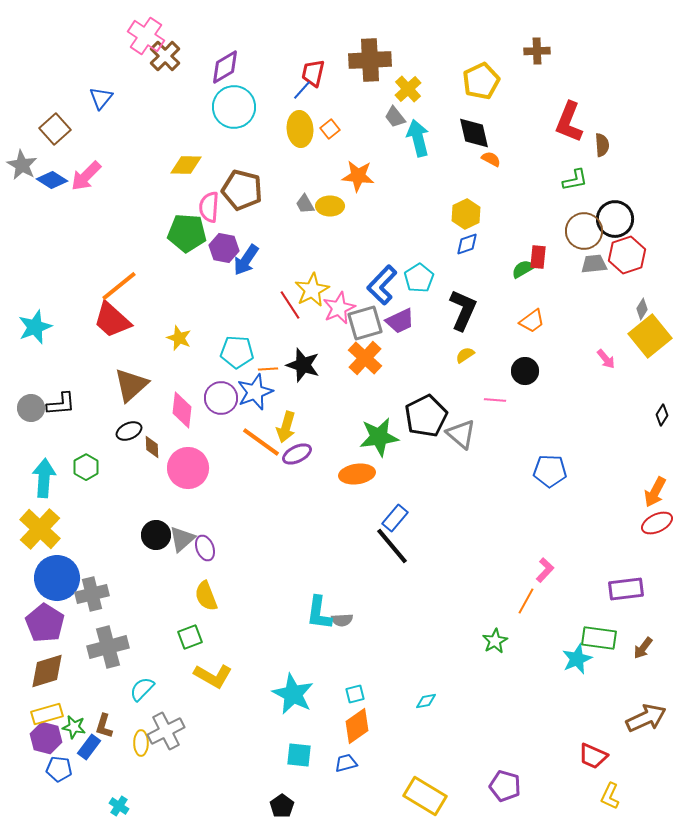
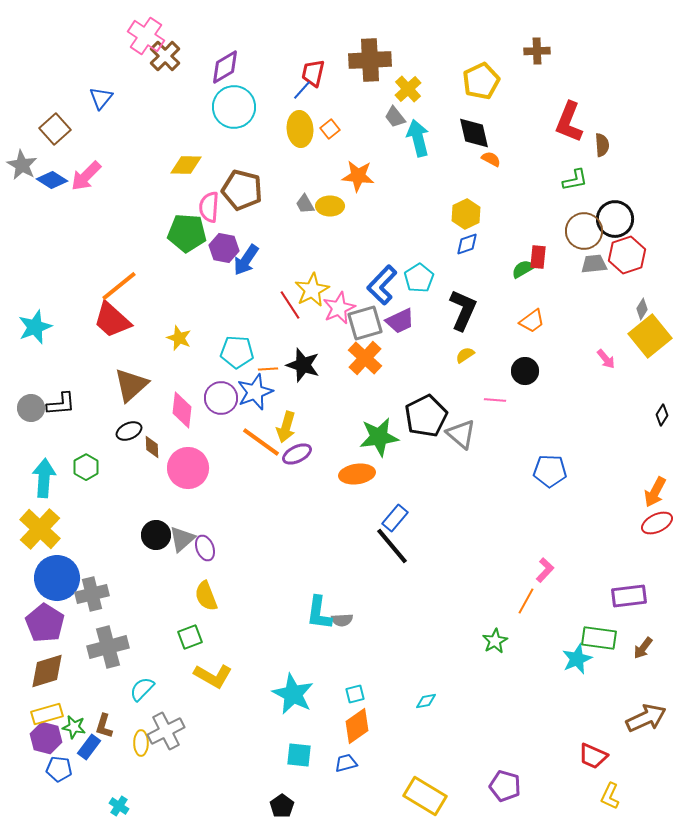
purple rectangle at (626, 589): moved 3 px right, 7 px down
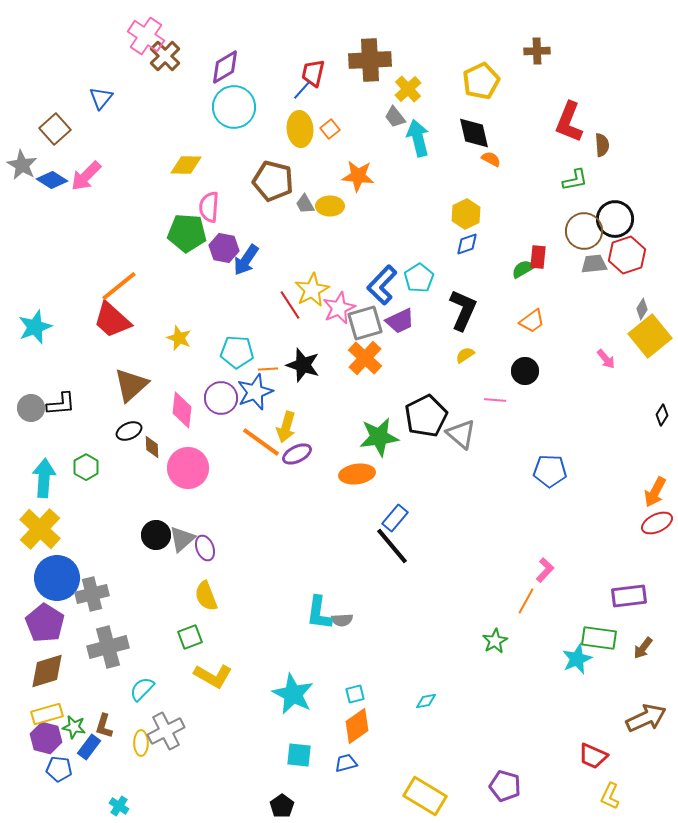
brown pentagon at (242, 190): moved 31 px right, 9 px up
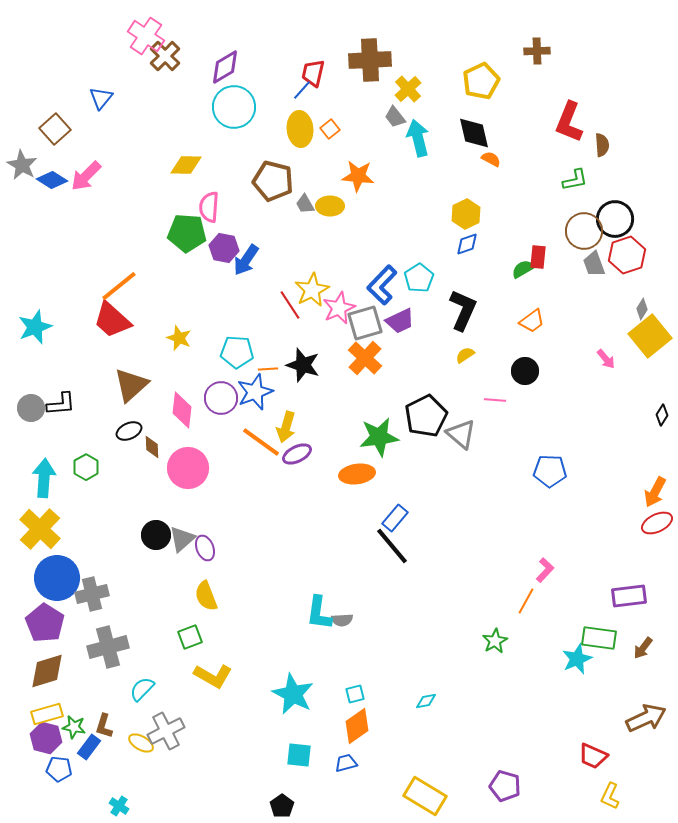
gray trapezoid at (594, 264): rotated 104 degrees counterclockwise
yellow ellipse at (141, 743): rotated 60 degrees counterclockwise
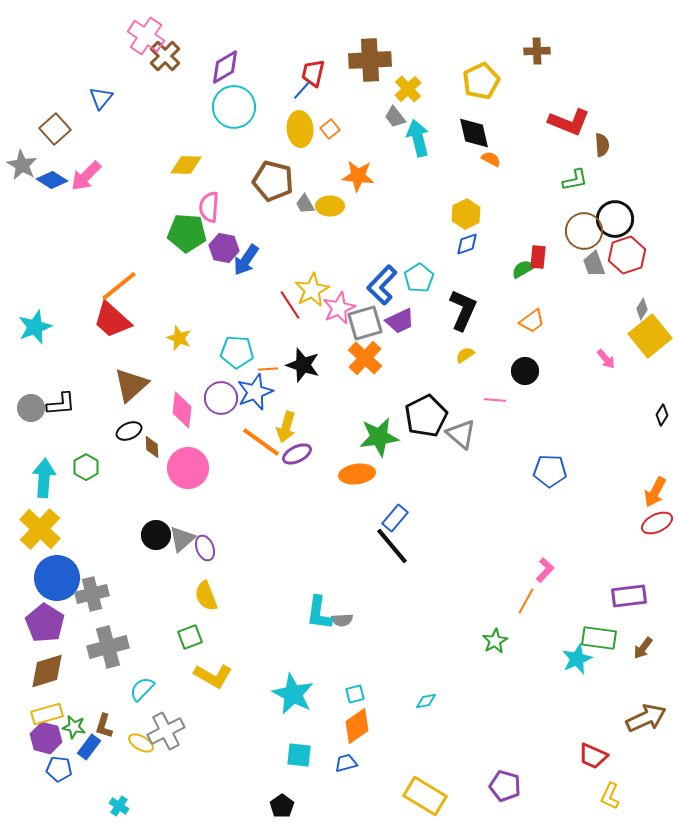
red L-shape at (569, 122): rotated 90 degrees counterclockwise
